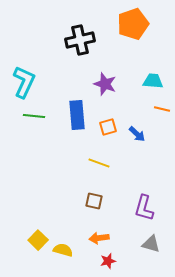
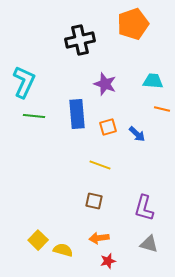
blue rectangle: moved 1 px up
yellow line: moved 1 px right, 2 px down
gray triangle: moved 2 px left
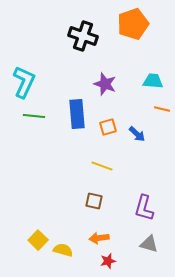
black cross: moved 3 px right, 4 px up; rotated 32 degrees clockwise
yellow line: moved 2 px right, 1 px down
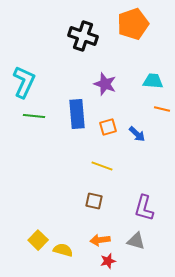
orange arrow: moved 1 px right, 2 px down
gray triangle: moved 13 px left, 3 px up
